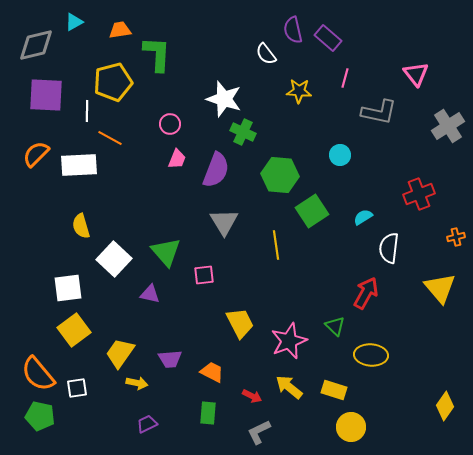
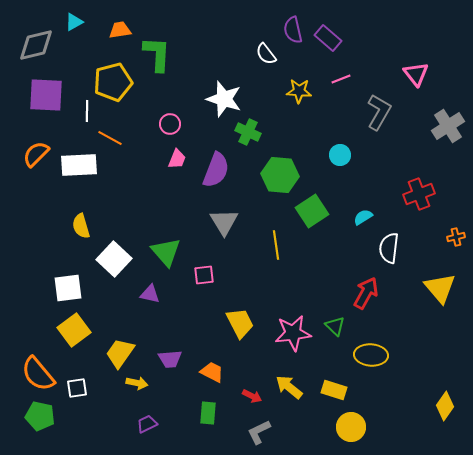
pink line at (345, 78): moved 4 px left, 1 px down; rotated 54 degrees clockwise
gray L-shape at (379, 112): rotated 72 degrees counterclockwise
green cross at (243, 132): moved 5 px right
pink star at (289, 341): moved 4 px right, 8 px up; rotated 15 degrees clockwise
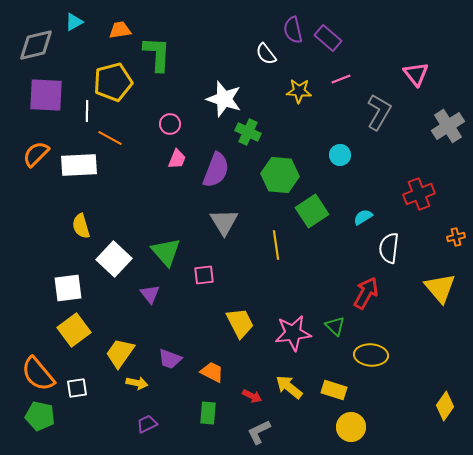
purple triangle at (150, 294): rotated 40 degrees clockwise
purple trapezoid at (170, 359): rotated 25 degrees clockwise
